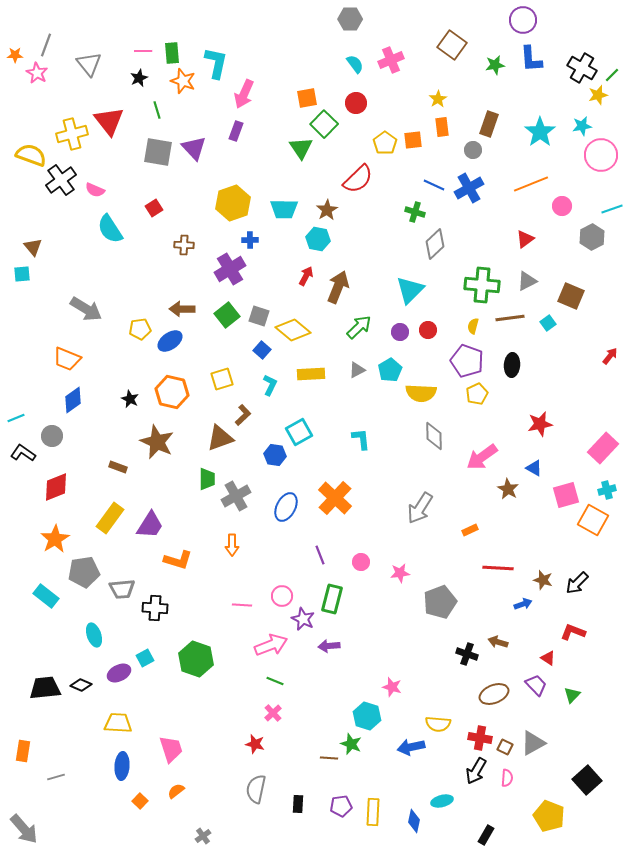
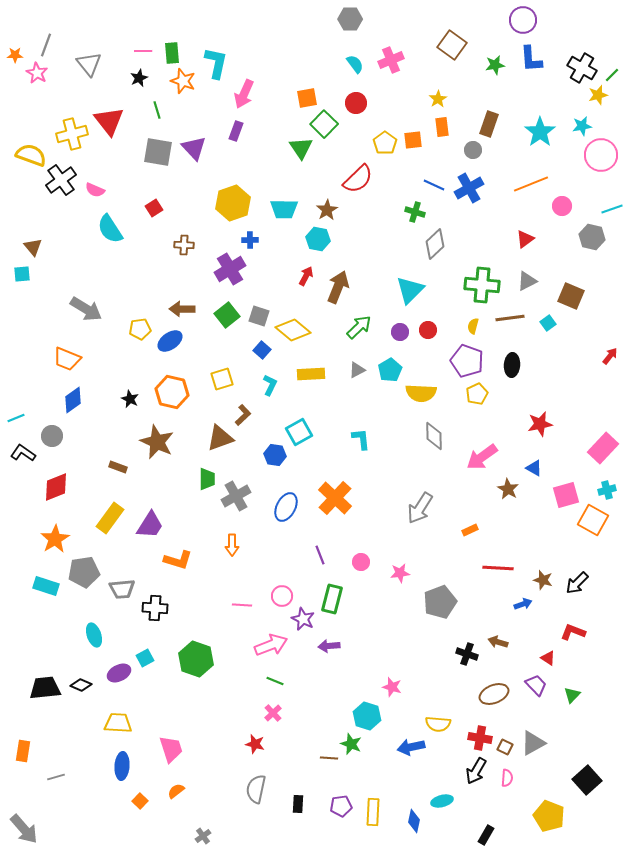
gray hexagon at (592, 237): rotated 20 degrees counterclockwise
cyan rectangle at (46, 596): moved 10 px up; rotated 20 degrees counterclockwise
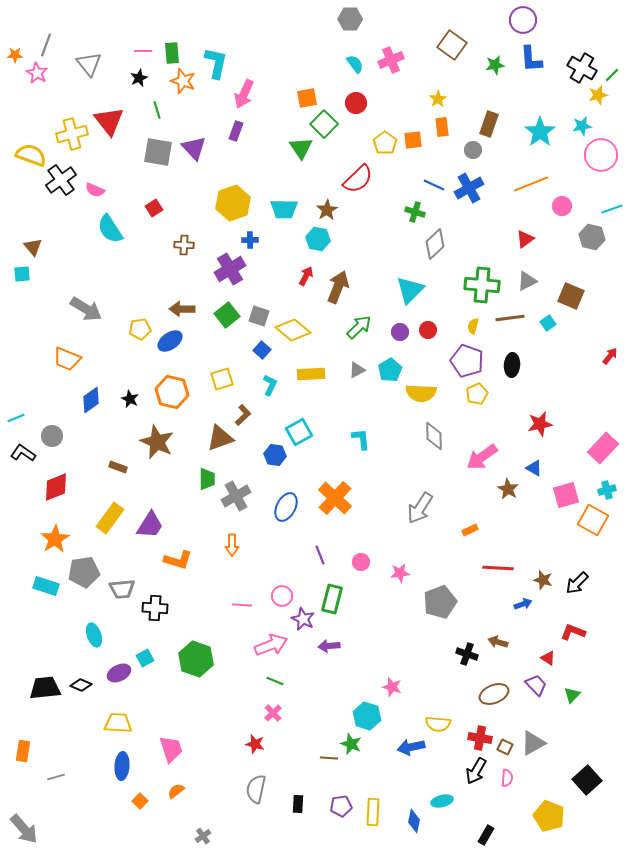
blue diamond at (73, 400): moved 18 px right
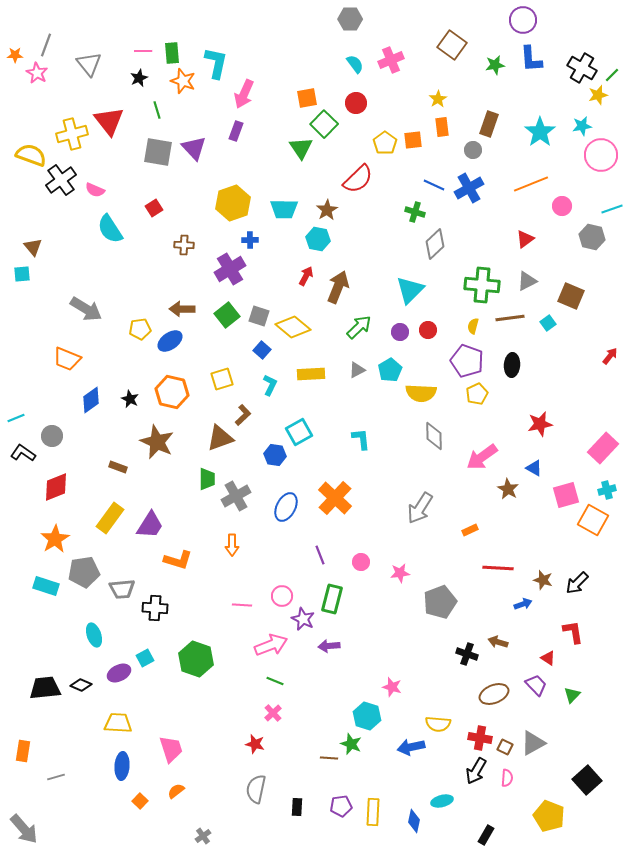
yellow diamond at (293, 330): moved 3 px up
red L-shape at (573, 632): rotated 60 degrees clockwise
black rectangle at (298, 804): moved 1 px left, 3 px down
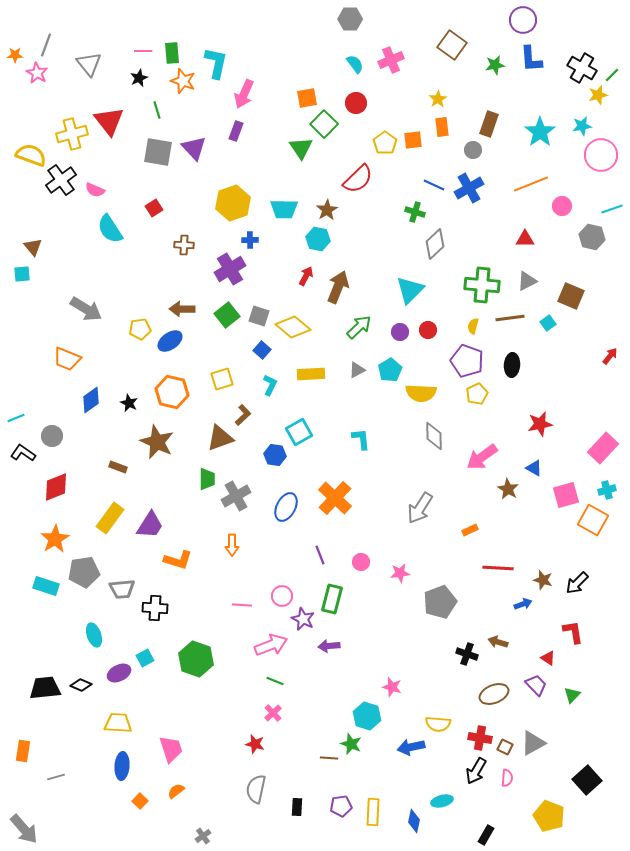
red triangle at (525, 239): rotated 36 degrees clockwise
black star at (130, 399): moved 1 px left, 4 px down
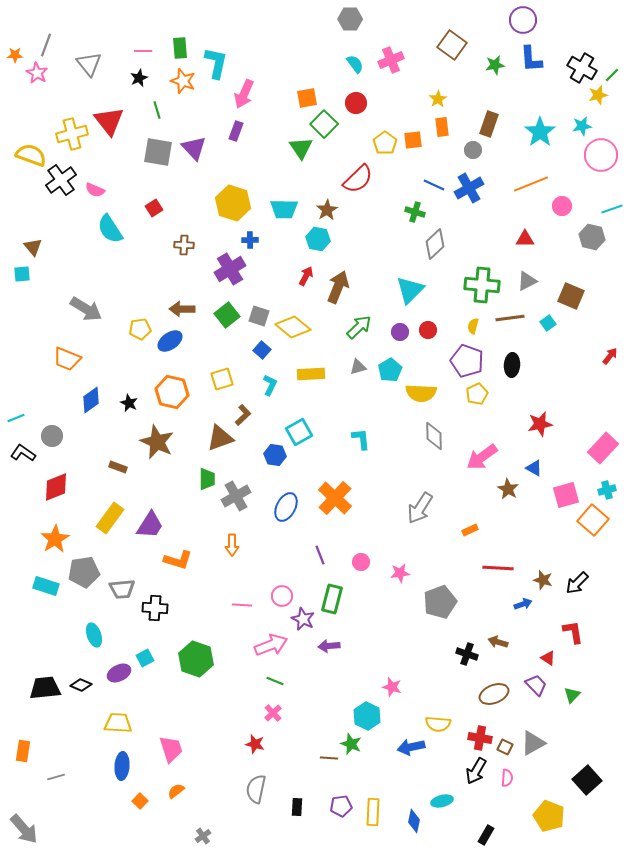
green rectangle at (172, 53): moved 8 px right, 5 px up
yellow hexagon at (233, 203): rotated 24 degrees counterclockwise
gray triangle at (357, 370): moved 1 px right, 3 px up; rotated 12 degrees clockwise
orange square at (593, 520): rotated 12 degrees clockwise
cyan hexagon at (367, 716): rotated 8 degrees clockwise
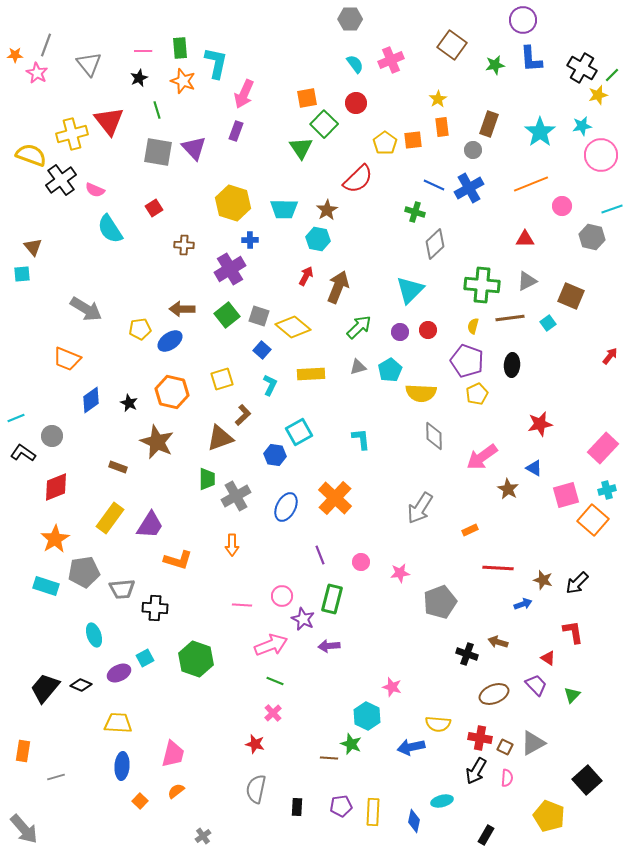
black trapezoid at (45, 688): rotated 44 degrees counterclockwise
pink trapezoid at (171, 749): moved 2 px right, 5 px down; rotated 32 degrees clockwise
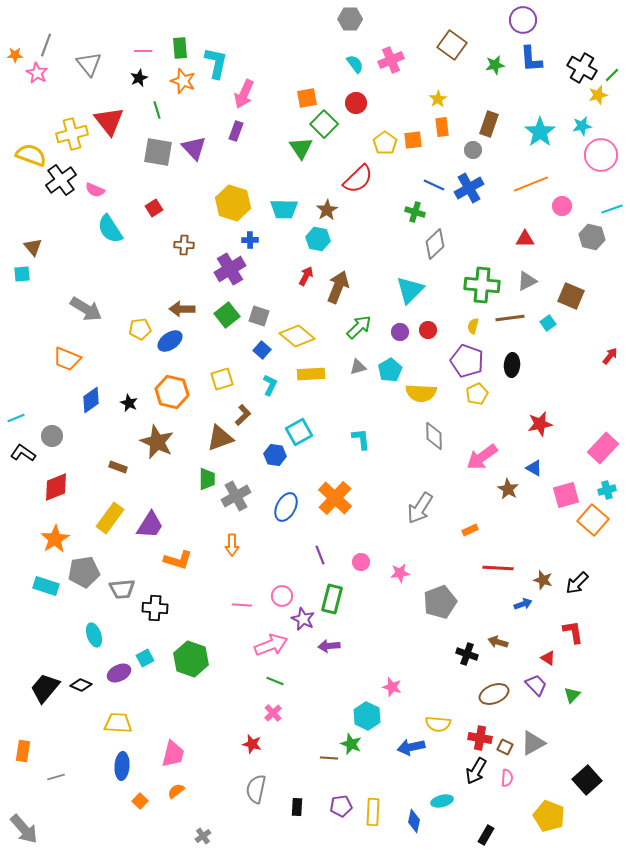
yellow diamond at (293, 327): moved 4 px right, 9 px down
green hexagon at (196, 659): moved 5 px left
red star at (255, 744): moved 3 px left
